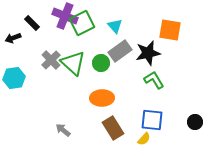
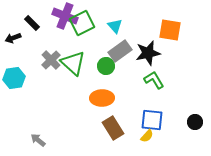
green circle: moved 5 px right, 3 px down
gray arrow: moved 25 px left, 10 px down
yellow semicircle: moved 3 px right, 3 px up
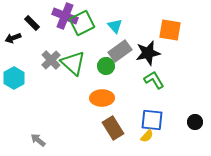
cyan hexagon: rotated 20 degrees counterclockwise
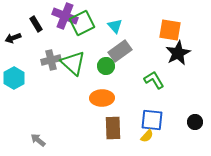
black rectangle: moved 4 px right, 1 px down; rotated 14 degrees clockwise
black star: moved 30 px right; rotated 15 degrees counterclockwise
gray cross: rotated 30 degrees clockwise
brown rectangle: rotated 30 degrees clockwise
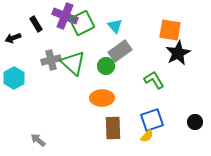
blue square: rotated 25 degrees counterclockwise
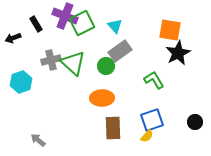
cyan hexagon: moved 7 px right, 4 px down; rotated 10 degrees clockwise
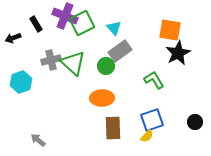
cyan triangle: moved 1 px left, 2 px down
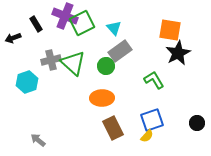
cyan hexagon: moved 6 px right
black circle: moved 2 px right, 1 px down
brown rectangle: rotated 25 degrees counterclockwise
